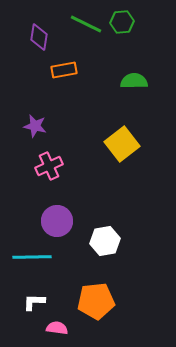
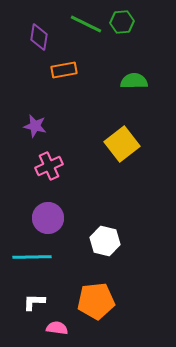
purple circle: moved 9 px left, 3 px up
white hexagon: rotated 24 degrees clockwise
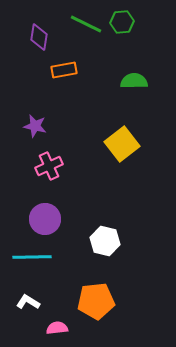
purple circle: moved 3 px left, 1 px down
white L-shape: moved 6 px left; rotated 30 degrees clockwise
pink semicircle: rotated 15 degrees counterclockwise
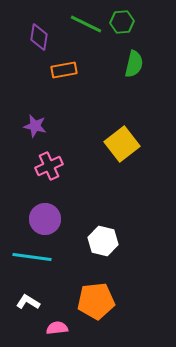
green semicircle: moved 17 px up; rotated 104 degrees clockwise
white hexagon: moved 2 px left
cyan line: rotated 9 degrees clockwise
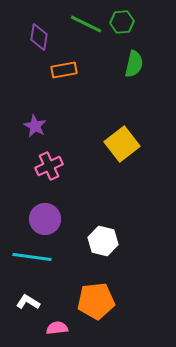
purple star: rotated 15 degrees clockwise
